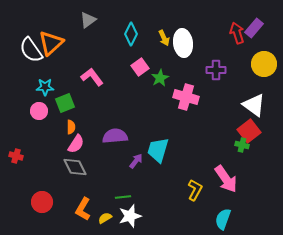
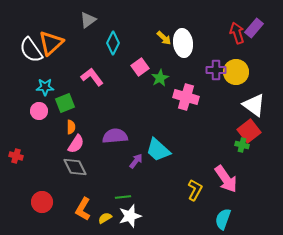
cyan diamond: moved 18 px left, 9 px down
yellow arrow: rotated 21 degrees counterclockwise
yellow circle: moved 28 px left, 8 px down
cyan trapezoid: rotated 64 degrees counterclockwise
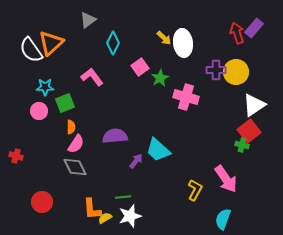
white triangle: rotated 50 degrees clockwise
orange L-shape: moved 9 px right; rotated 35 degrees counterclockwise
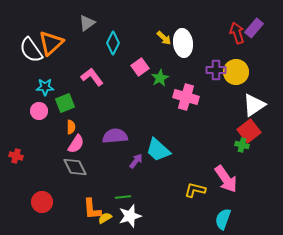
gray triangle: moved 1 px left, 3 px down
yellow L-shape: rotated 105 degrees counterclockwise
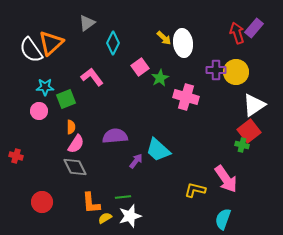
green square: moved 1 px right, 4 px up
orange L-shape: moved 1 px left, 6 px up
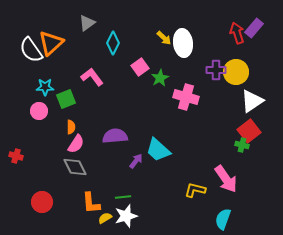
white triangle: moved 2 px left, 4 px up
white star: moved 4 px left
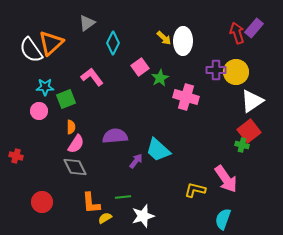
white ellipse: moved 2 px up; rotated 8 degrees clockwise
white star: moved 17 px right
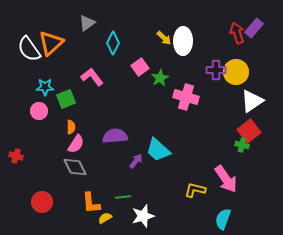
white semicircle: moved 2 px left, 1 px up
